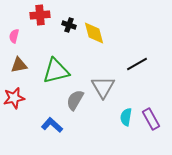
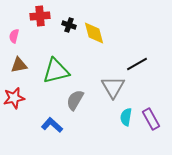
red cross: moved 1 px down
gray triangle: moved 10 px right
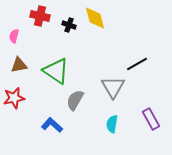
red cross: rotated 18 degrees clockwise
yellow diamond: moved 1 px right, 15 px up
green triangle: rotated 48 degrees clockwise
cyan semicircle: moved 14 px left, 7 px down
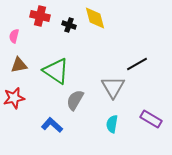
purple rectangle: rotated 30 degrees counterclockwise
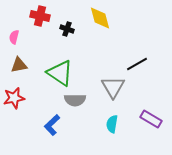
yellow diamond: moved 5 px right
black cross: moved 2 px left, 4 px down
pink semicircle: moved 1 px down
green triangle: moved 4 px right, 2 px down
gray semicircle: rotated 120 degrees counterclockwise
blue L-shape: rotated 85 degrees counterclockwise
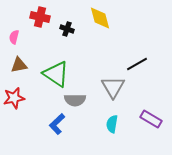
red cross: moved 1 px down
green triangle: moved 4 px left, 1 px down
blue L-shape: moved 5 px right, 1 px up
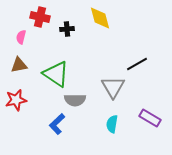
black cross: rotated 24 degrees counterclockwise
pink semicircle: moved 7 px right
red star: moved 2 px right, 2 px down
purple rectangle: moved 1 px left, 1 px up
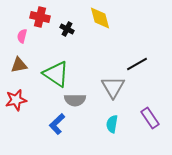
black cross: rotated 32 degrees clockwise
pink semicircle: moved 1 px right, 1 px up
purple rectangle: rotated 25 degrees clockwise
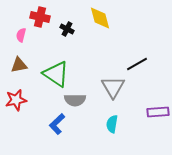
pink semicircle: moved 1 px left, 1 px up
purple rectangle: moved 8 px right, 6 px up; rotated 60 degrees counterclockwise
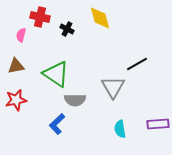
brown triangle: moved 3 px left, 1 px down
purple rectangle: moved 12 px down
cyan semicircle: moved 8 px right, 5 px down; rotated 18 degrees counterclockwise
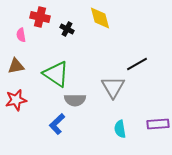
pink semicircle: rotated 24 degrees counterclockwise
